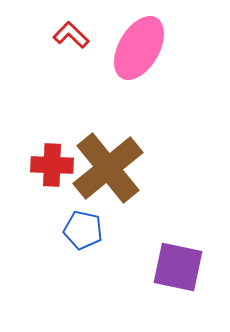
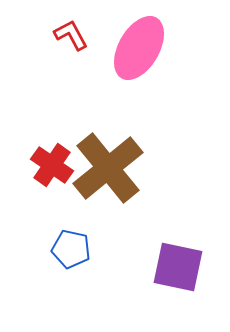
red L-shape: rotated 18 degrees clockwise
red cross: rotated 33 degrees clockwise
blue pentagon: moved 12 px left, 19 px down
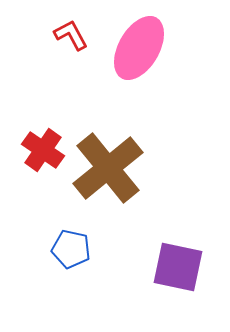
red cross: moved 9 px left, 15 px up
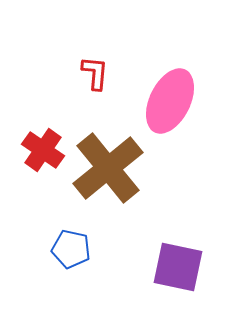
red L-shape: moved 24 px right, 38 px down; rotated 33 degrees clockwise
pink ellipse: moved 31 px right, 53 px down; rotated 4 degrees counterclockwise
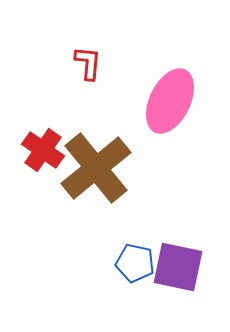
red L-shape: moved 7 px left, 10 px up
brown cross: moved 12 px left
blue pentagon: moved 64 px right, 14 px down
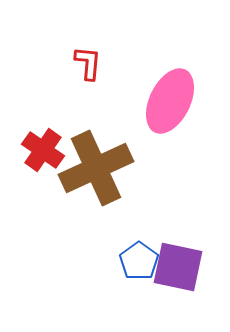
brown cross: rotated 14 degrees clockwise
blue pentagon: moved 4 px right, 2 px up; rotated 24 degrees clockwise
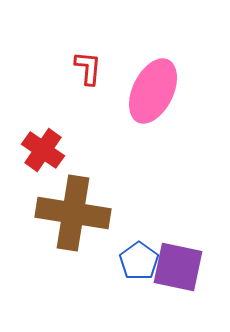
red L-shape: moved 5 px down
pink ellipse: moved 17 px left, 10 px up
brown cross: moved 23 px left, 45 px down; rotated 34 degrees clockwise
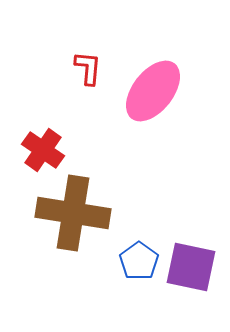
pink ellipse: rotated 12 degrees clockwise
purple square: moved 13 px right
